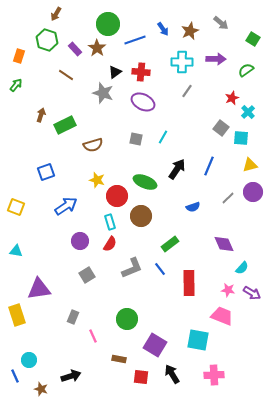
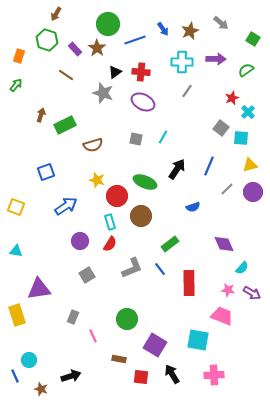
gray line at (228, 198): moved 1 px left, 9 px up
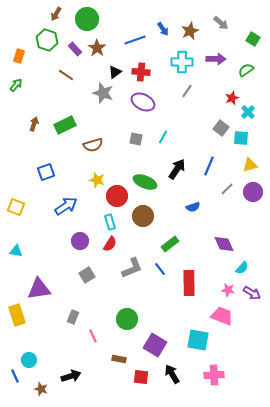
green circle at (108, 24): moved 21 px left, 5 px up
brown arrow at (41, 115): moved 7 px left, 9 px down
brown circle at (141, 216): moved 2 px right
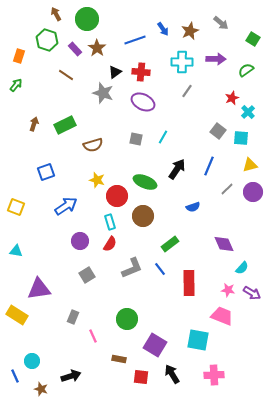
brown arrow at (56, 14): rotated 120 degrees clockwise
gray square at (221, 128): moved 3 px left, 3 px down
yellow rectangle at (17, 315): rotated 40 degrees counterclockwise
cyan circle at (29, 360): moved 3 px right, 1 px down
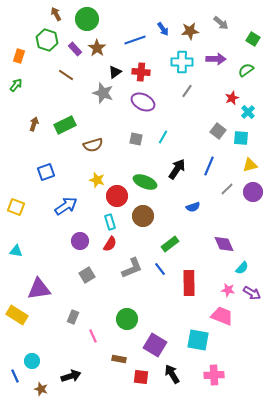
brown star at (190, 31): rotated 18 degrees clockwise
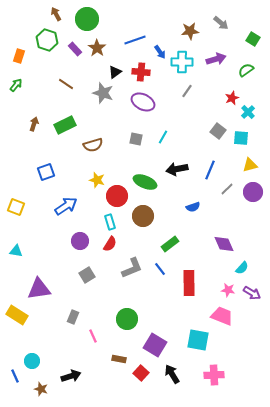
blue arrow at (163, 29): moved 3 px left, 23 px down
purple arrow at (216, 59): rotated 18 degrees counterclockwise
brown line at (66, 75): moved 9 px down
blue line at (209, 166): moved 1 px right, 4 px down
black arrow at (177, 169): rotated 135 degrees counterclockwise
red square at (141, 377): moved 4 px up; rotated 35 degrees clockwise
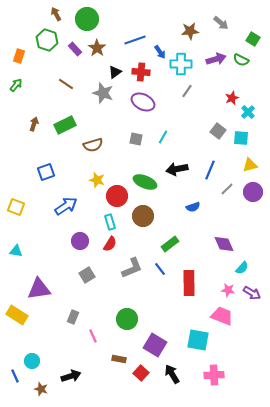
cyan cross at (182, 62): moved 1 px left, 2 px down
green semicircle at (246, 70): moved 5 px left, 10 px up; rotated 119 degrees counterclockwise
